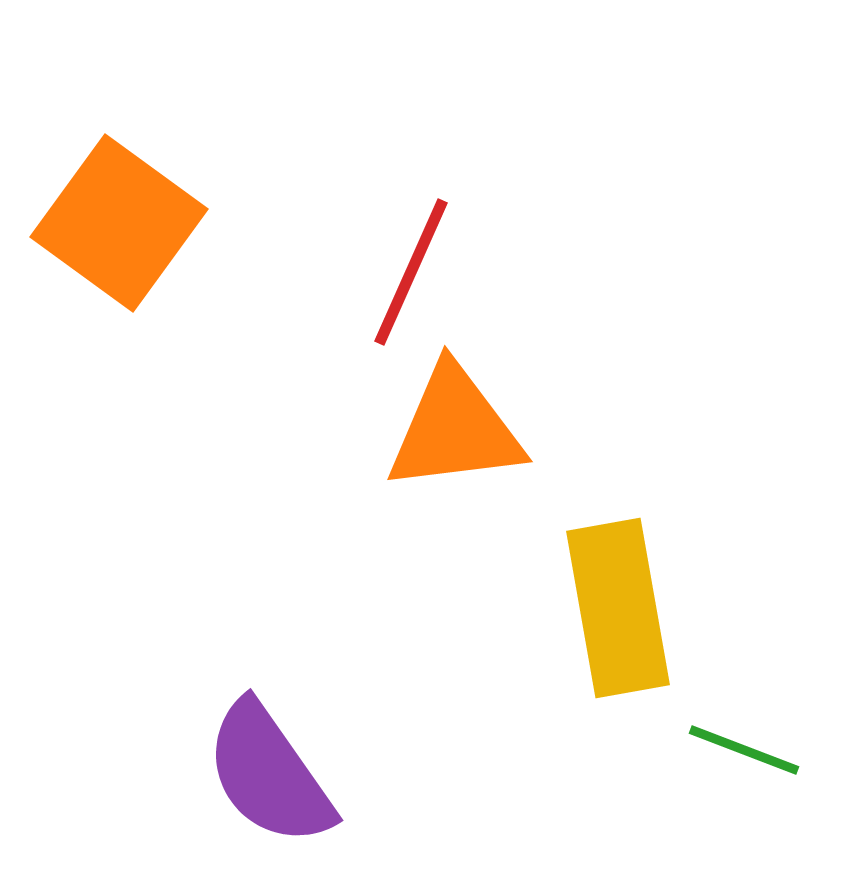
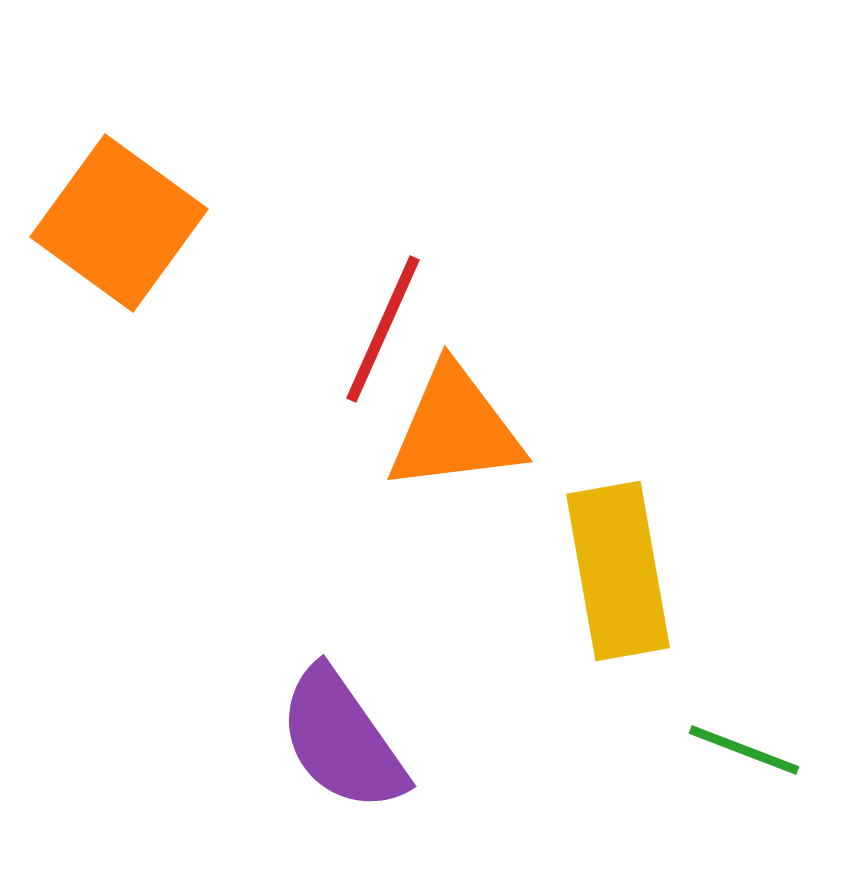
red line: moved 28 px left, 57 px down
yellow rectangle: moved 37 px up
purple semicircle: moved 73 px right, 34 px up
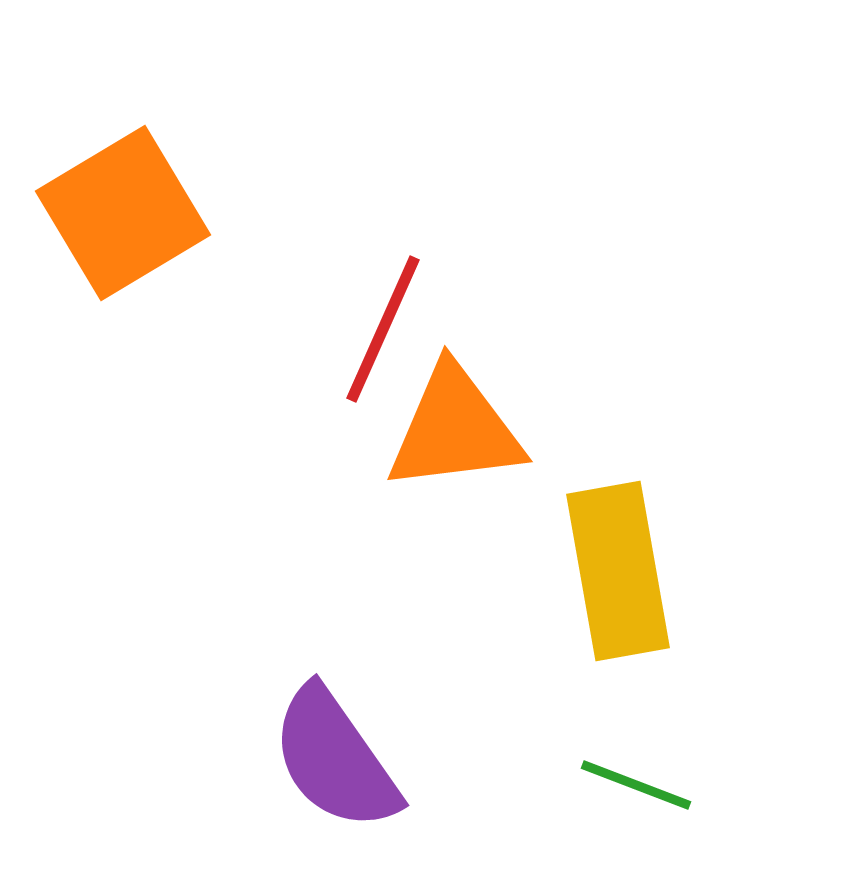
orange square: moved 4 px right, 10 px up; rotated 23 degrees clockwise
purple semicircle: moved 7 px left, 19 px down
green line: moved 108 px left, 35 px down
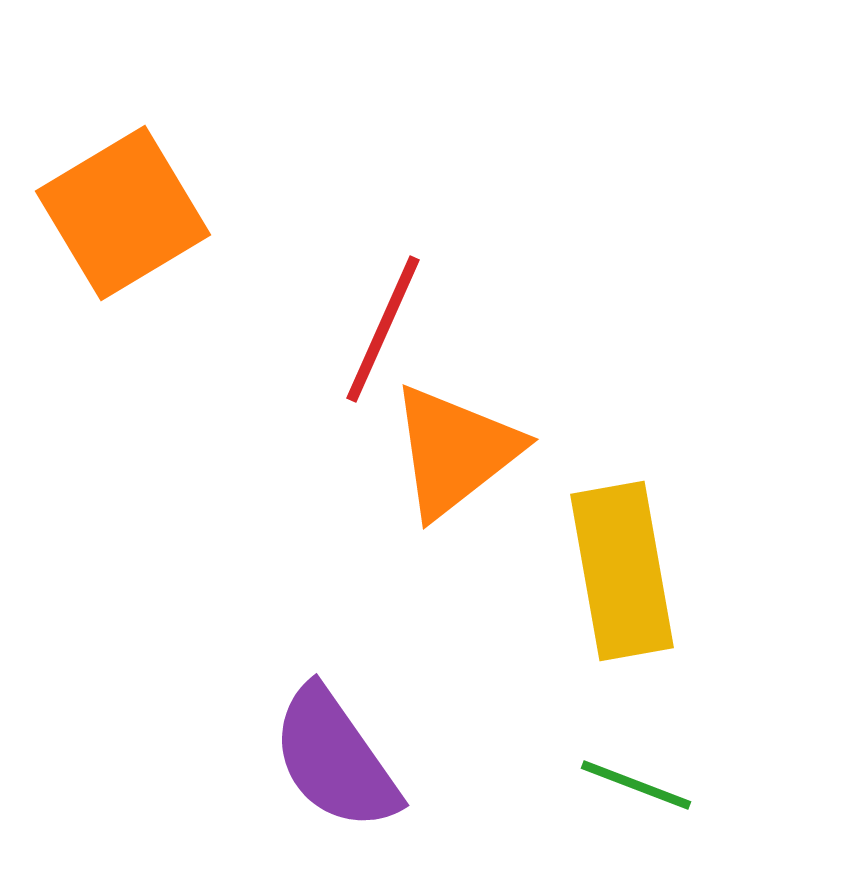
orange triangle: moved 22 px down; rotated 31 degrees counterclockwise
yellow rectangle: moved 4 px right
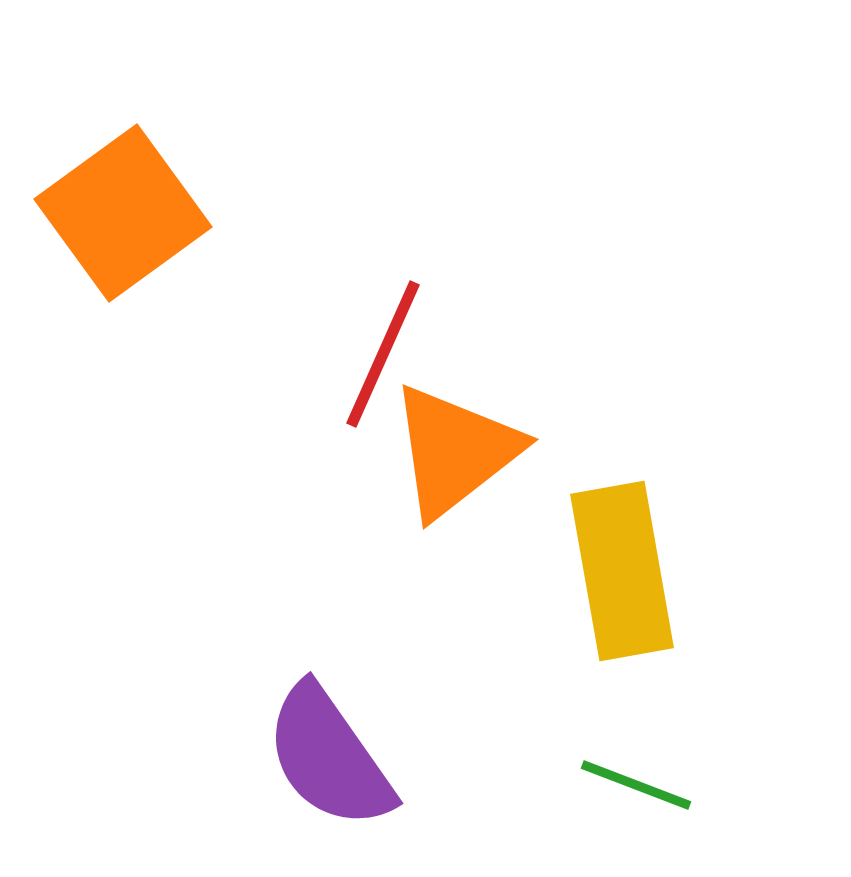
orange square: rotated 5 degrees counterclockwise
red line: moved 25 px down
purple semicircle: moved 6 px left, 2 px up
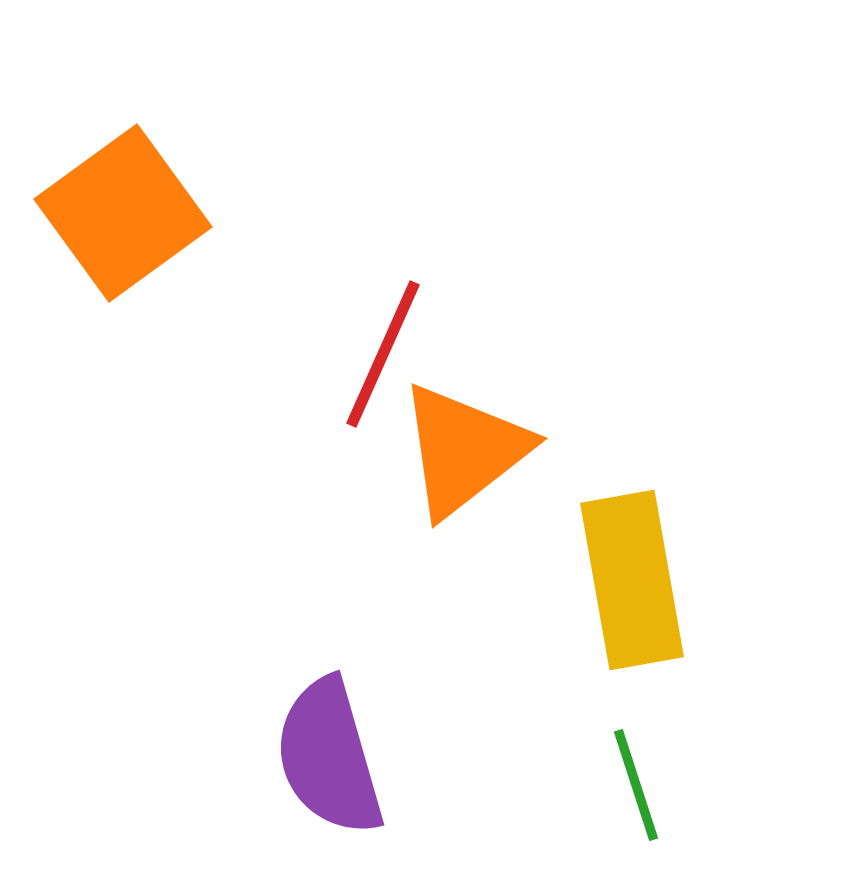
orange triangle: moved 9 px right, 1 px up
yellow rectangle: moved 10 px right, 9 px down
purple semicircle: rotated 19 degrees clockwise
green line: rotated 51 degrees clockwise
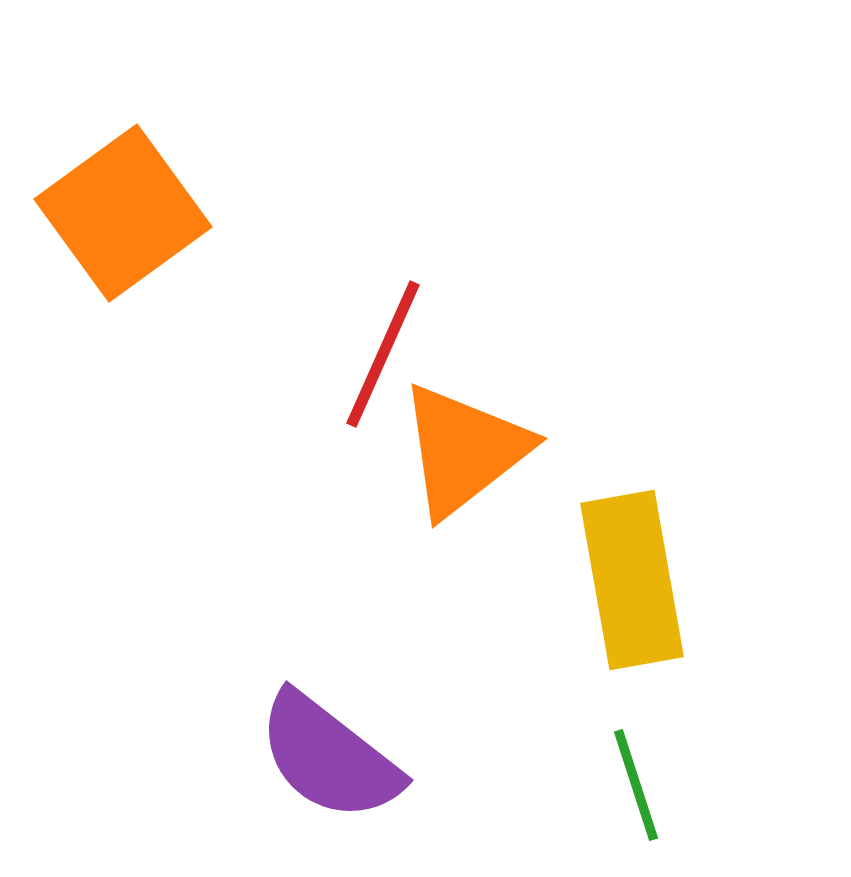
purple semicircle: rotated 36 degrees counterclockwise
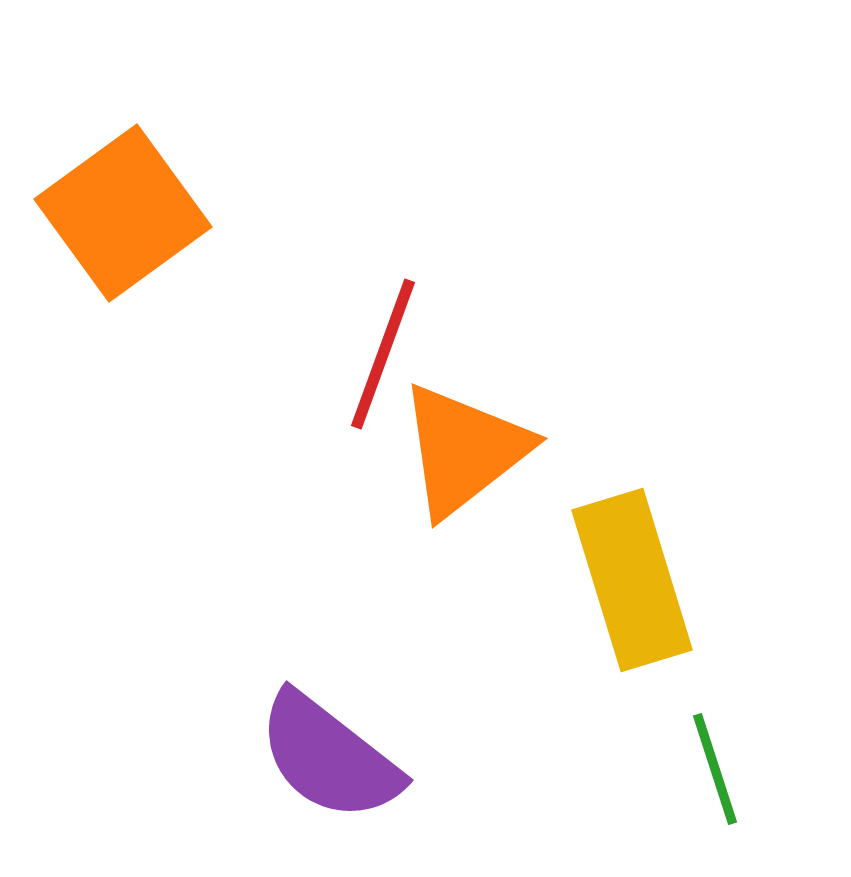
red line: rotated 4 degrees counterclockwise
yellow rectangle: rotated 7 degrees counterclockwise
green line: moved 79 px right, 16 px up
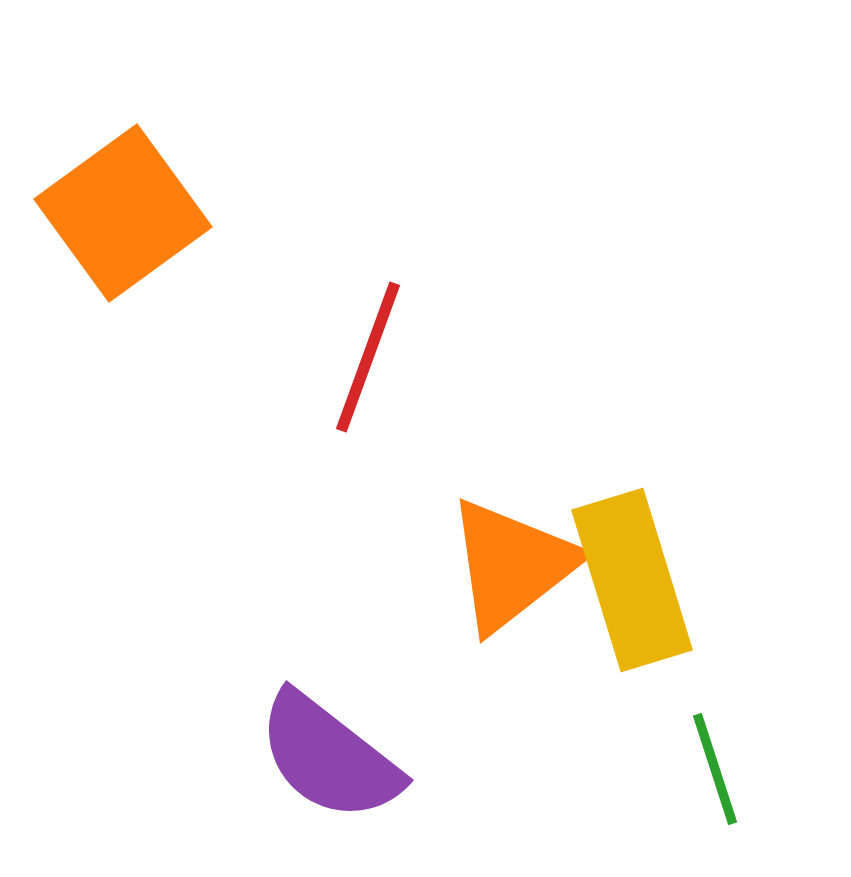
red line: moved 15 px left, 3 px down
orange triangle: moved 48 px right, 115 px down
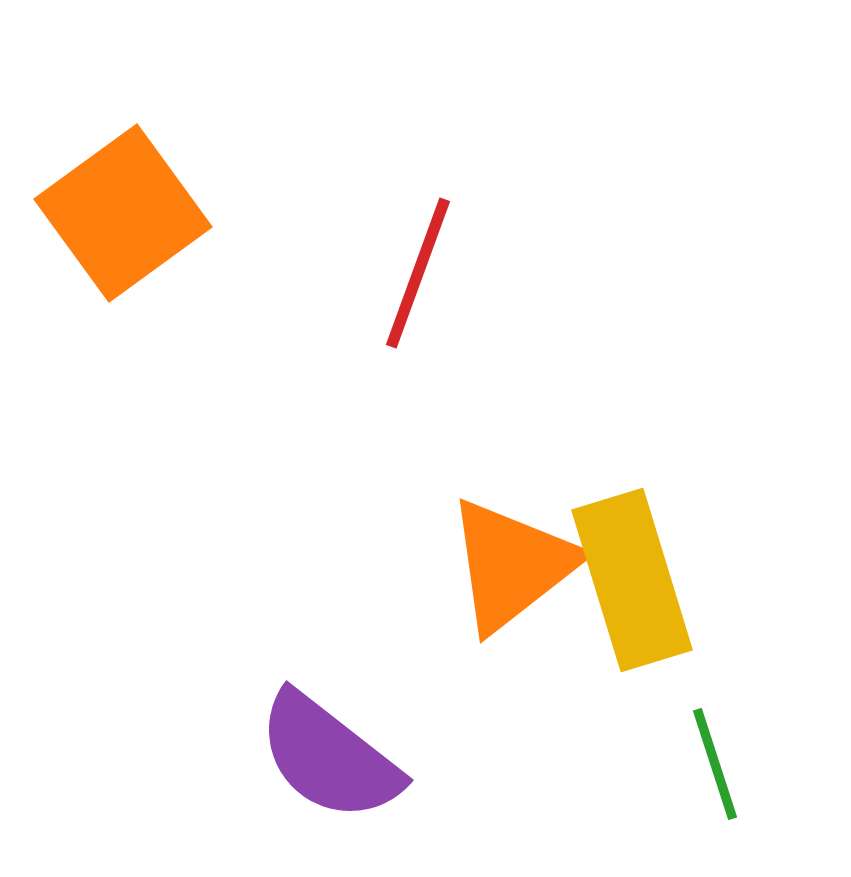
red line: moved 50 px right, 84 px up
green line: moved 5 px up
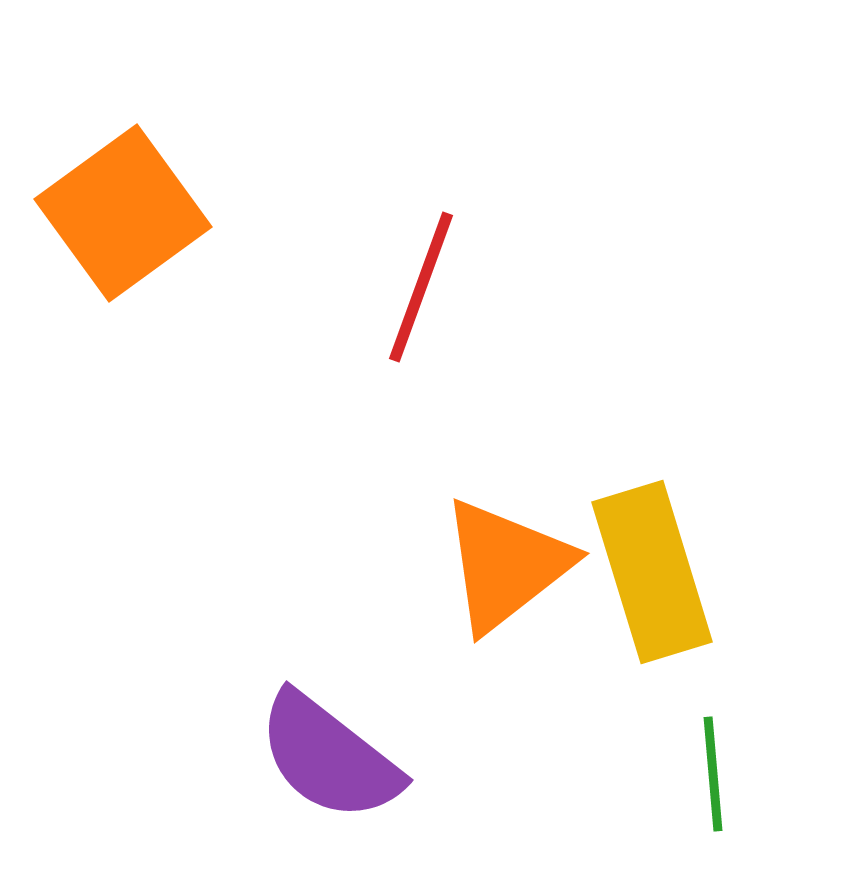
red line: moved 3 px right, 14 px down
orange triangle: moved 6 px left
yellow rectangle: moved 20 px right, 8 px up
green line: moved 2 px left, 10 px down; rotated 13 degrees clockwise
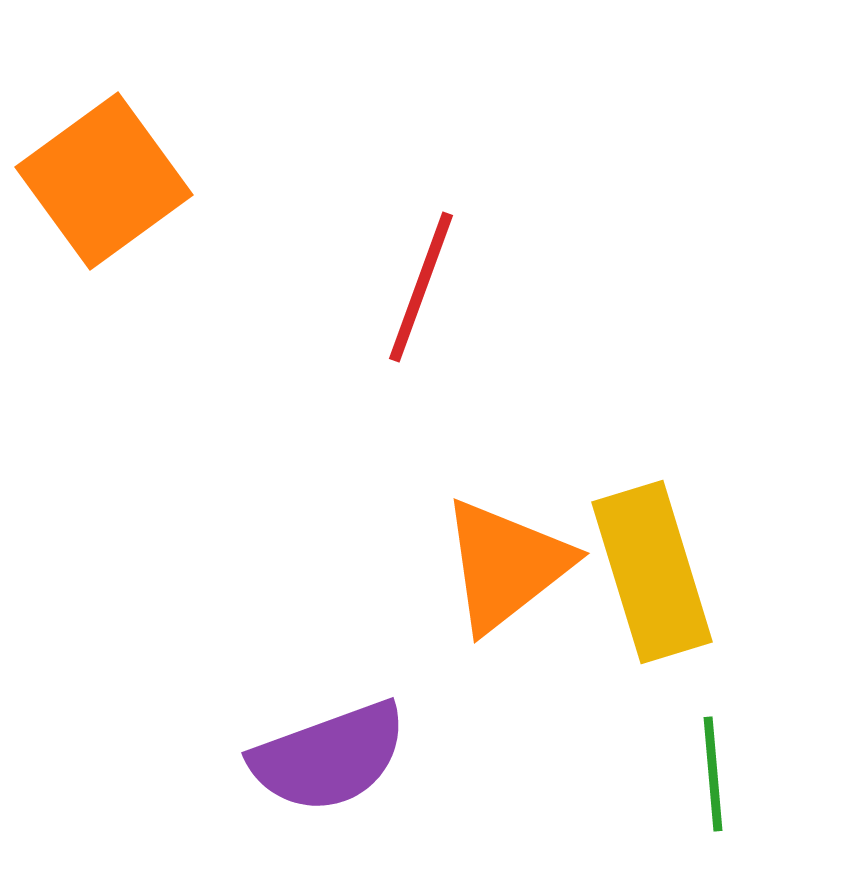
orange square: moved 19 px left, 32 px up
purple semicircle: rotated 58 degrees counterclockwise
